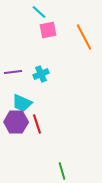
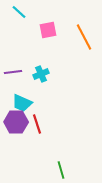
cyan line: moved 20 px left
green line: moved 1 px left, 1 px up
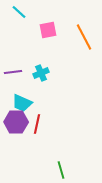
cyan cross: moved 1 px up
red line: rotated 30 degrees clockwise
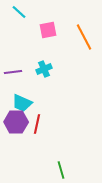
cyan cross: moved 3 px right, 4 px up
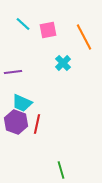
cyan line: moved 4 px right, 12 px down
cyan cross: moved 19 px right, 6 px up; rotated 21 degrees counterclockwise
purple hexagon: rotated 20 degrees clockwise
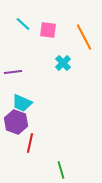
pink square: rotated 18 degrees clockwise
red line: moved 7 px left, 19 px down
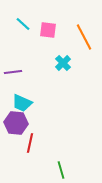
purple hexagon: moved 1 px down; rotated 15 degrees counterclockwise
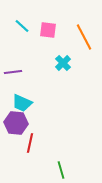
cyan line: moved 1 px left, 2 px down
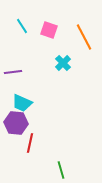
cyan line: rotated 14 degrees clockwise
pink square: moved 1 px right; rotated 12 degrees clockwise
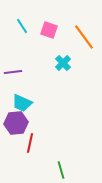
orange line: rotated 8 degrees counterclockwise
purple hexagon: rotated 10 degrees counterclockwise
